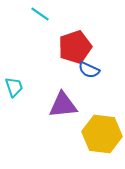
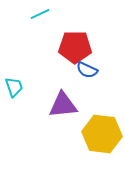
cyan line: rotated 60 degrees counterclockwise
red pentagon: rotated 20 degrees clockwise
blue semicircle: moved 2 px left
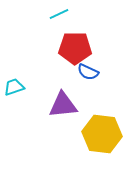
cyan line: moved 19 px right
red pentagon: moved 1 px down
blue semicircle: moved 1 px right, 2 px down
cyan trapezoid: rotated 90 degrees counterclockwise
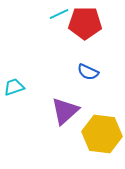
red pentagon: moved 10 px right, 25 px up
purple triangle: moved 2 px right, 6 px down; rotated 36 degrees counterclockwise
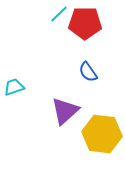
cyan line: rotated 18 degrees counterclockwise
blue semicircle: rotated 30 degrees clockwise
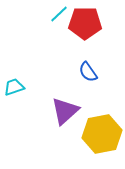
yellow hexagon: rotated 18 degrees counterclockwise
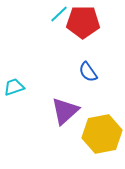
red pentagon: moved 2 px left, 1 px up
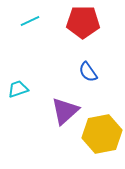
cyan line: moved 29 px left, 7 px down; rotated 18 degrees clockwise
cyan trapezoid: moved 4 px right, 2 px down
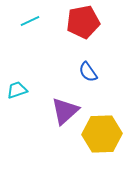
red pentagon: rotated 12 degrees counterclockwise
cyan trapezoid: moved 1 px left, 1 px down
yellow hexagon: rotated 9 degrees clockwise
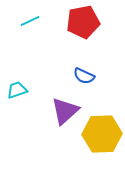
blue semicircle: moved 4 px left, 4 px down; rotated 30 degrees counterclockwise
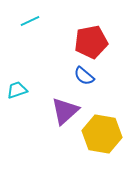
red pentagon: moved 8 px right, 20 px down
blue semicircle: rotated 15 degrees clockwise
yellow hexagon: rotated 12 degrees clockwise
